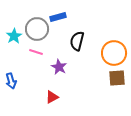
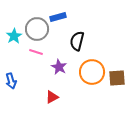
orange circle: moved 22 px left, 19 px down
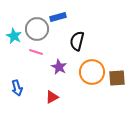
cyan star: rotated 14 degrees counterclockwise
blue arrow: moved 6 px right, 7 px down
